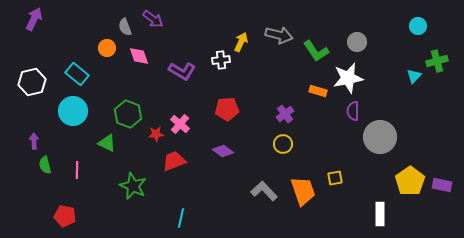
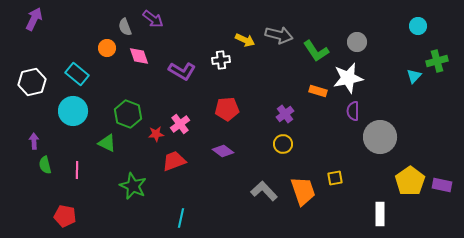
yellow arrow at (241, 42): moved 4 px right, 2 px up; rotated 90 degrees clockwise
pink cross at (180, 124): rotated 12 degrees clockwise
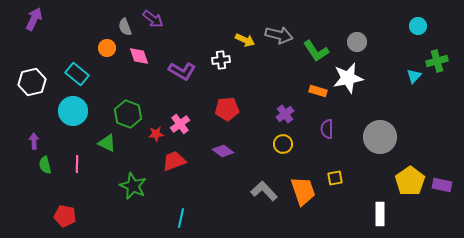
purple semicircle at (353, 111): moved 26 px left, 18 px down
pink line at (77, 170): moved 6 px up
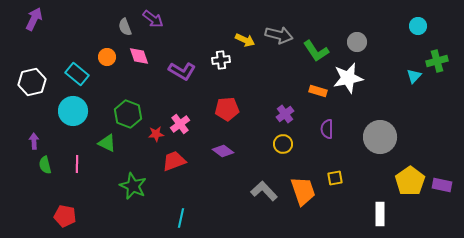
orange circle at (107, 48): moved 9 px down
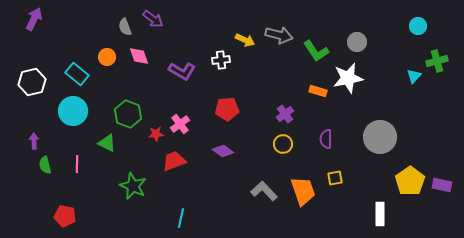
purple semicircle at (327, 129): moved 1 px left, 10 px down
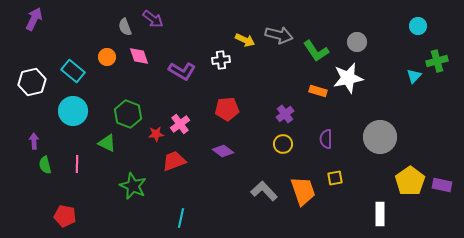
cyan rectangle at (77, 74): moved 4 px left, 3 px up
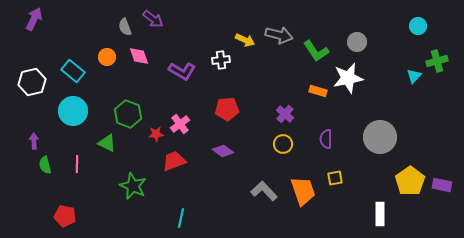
purple cross at (285, 114): rotated 12 degrees counterclockwise
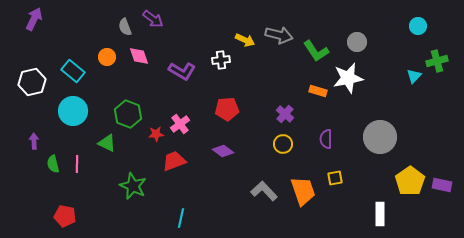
green semicircle at (45, 165): moved 8 px right, 1 px up
